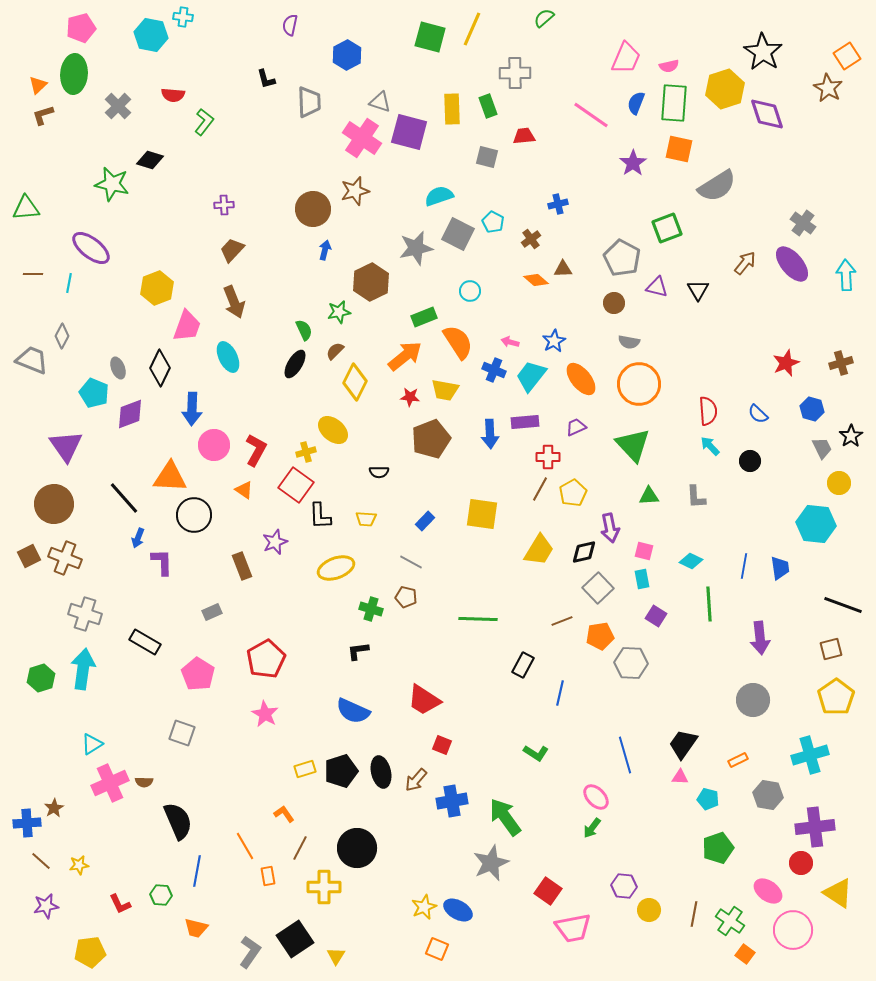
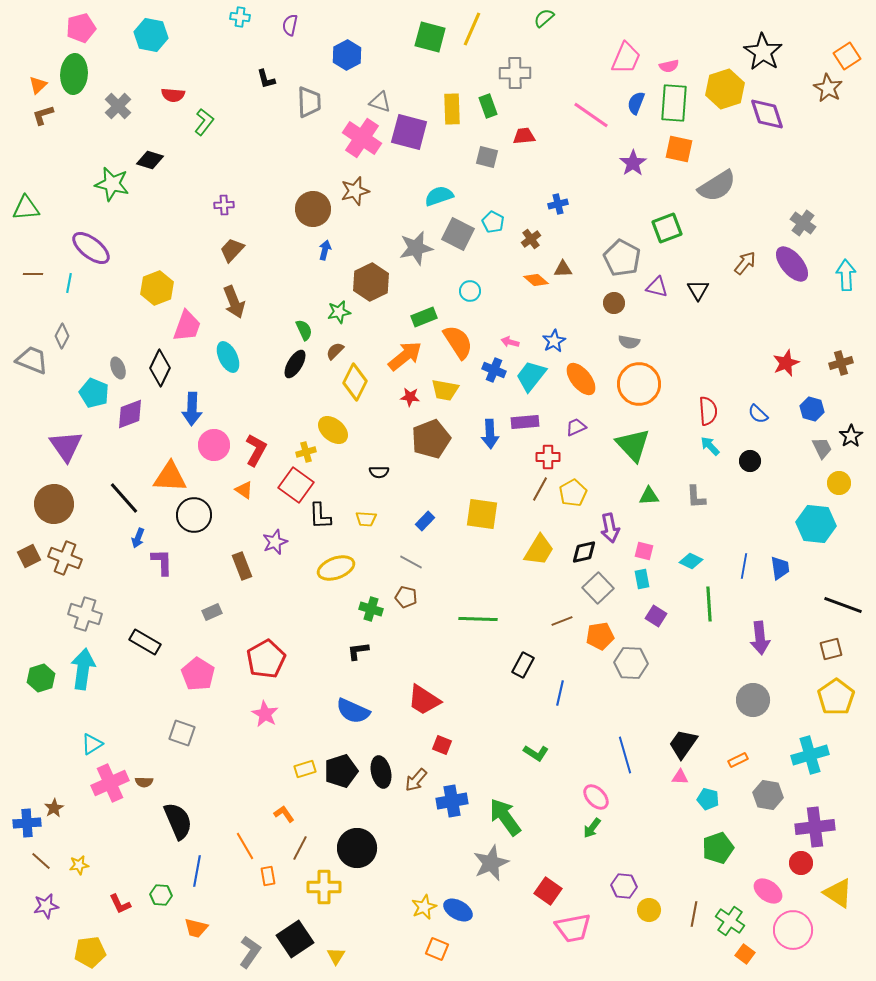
cyan cross at (183, 17): moved 57 px right
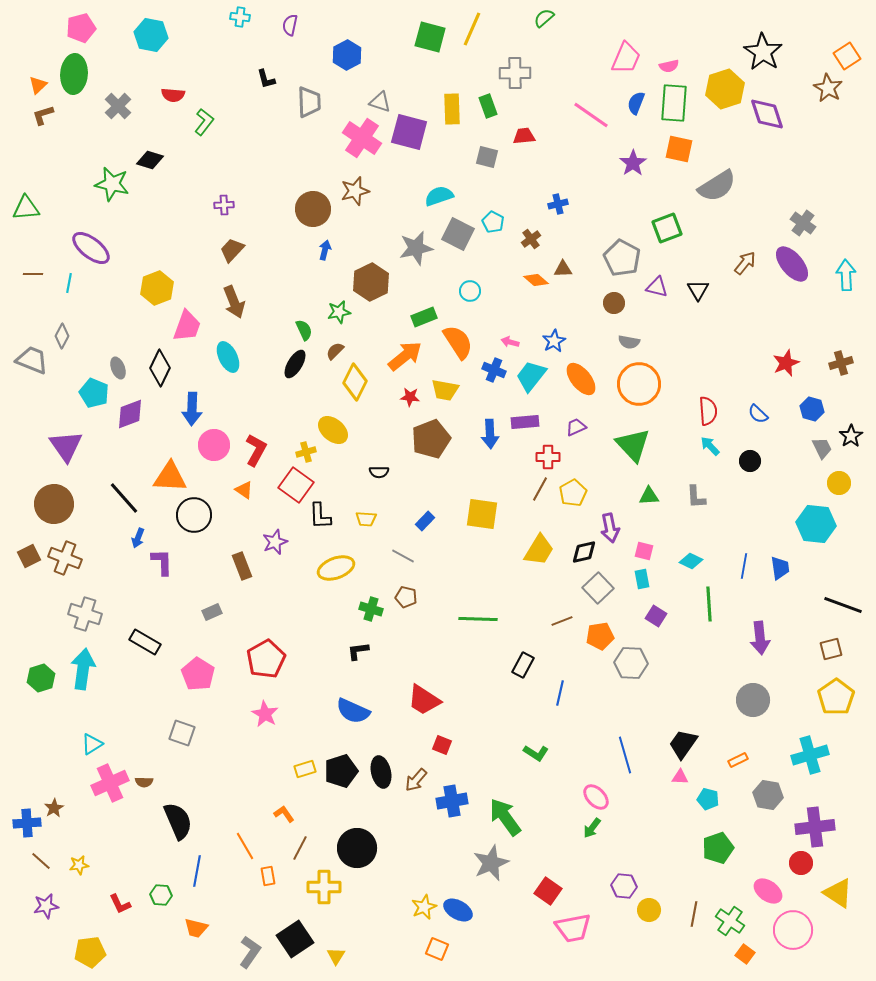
gray line at (411, 562): moved 8 px left, 6 px up
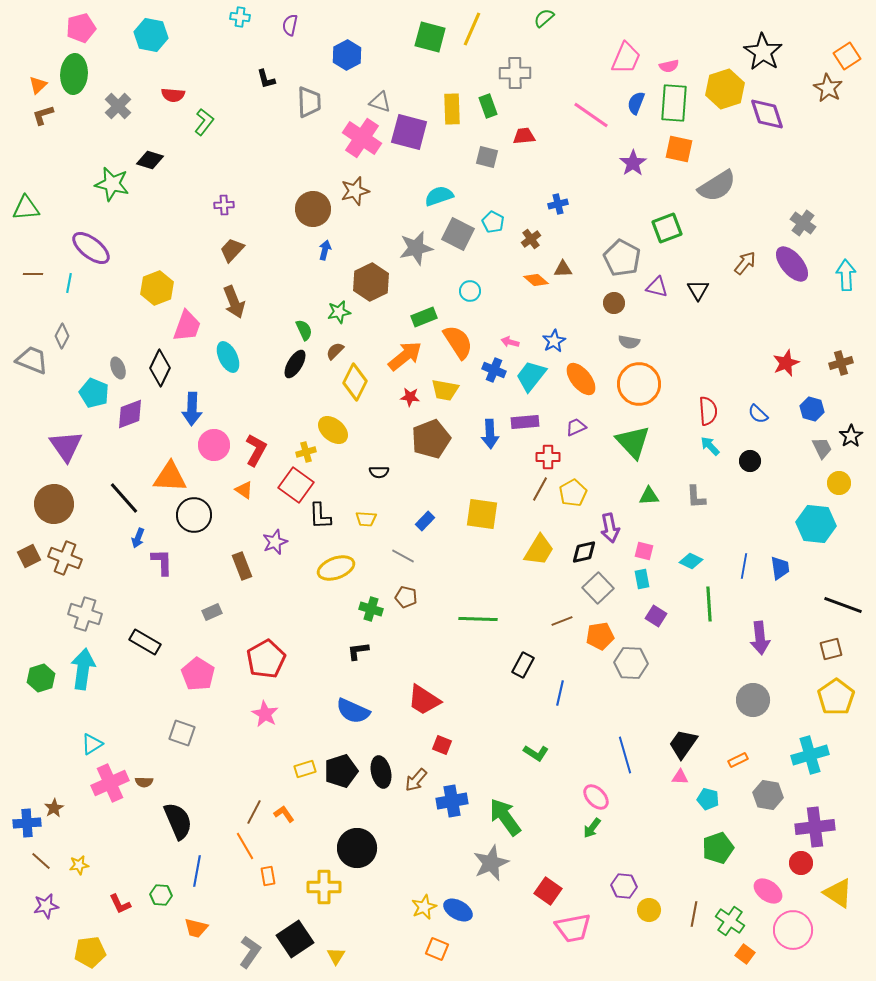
green triangle at (633, 445): moved 3 px up
brown line at (300, 848): moved 46 px left, 36 px up
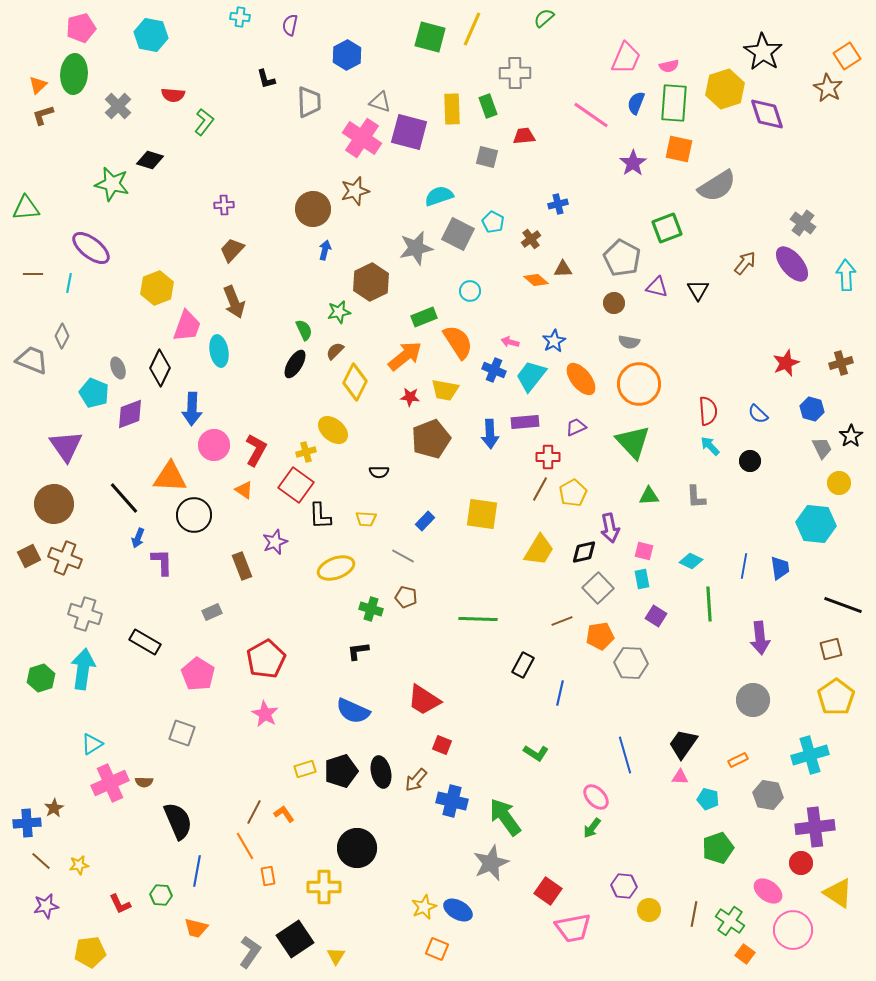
cyan ellipse at (228, 357): moved 9 px left, 6 px up; rotated 16 degrees clockwise
blue cross at (452, 801): rotated 24 degrees clockwise
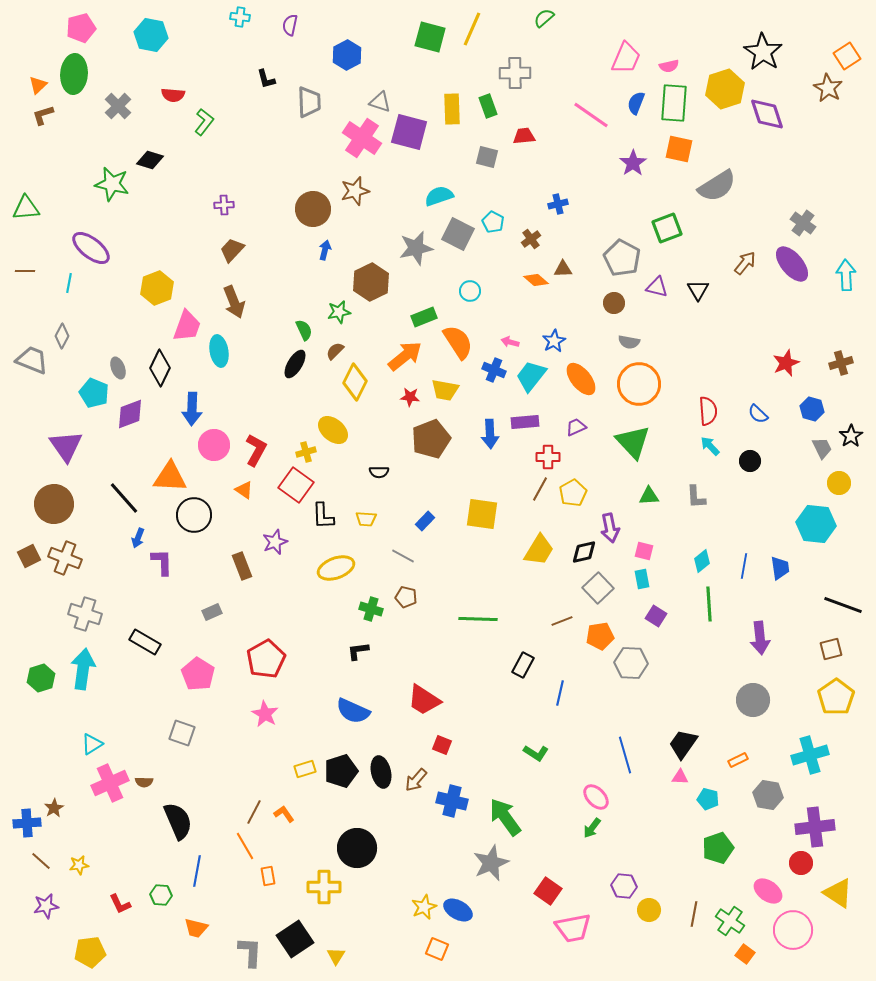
brown line at (33, 274): moved 8 px left, 3 px up
black L-shape at (320, 516): moved 3 px right
cyan diamond at (691, 561): moved 11 px right; rotated 65 degrees counterclockwise
gray L-shape at (250, 952): rotated 32 degrees counterclockwise
